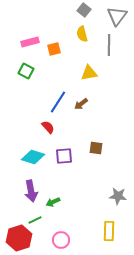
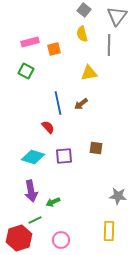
blue line: moved 1 px down; rotated 45 degrees counterclockwise
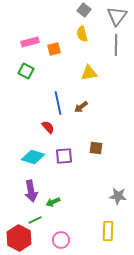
gray line: moved 7 px right
brown arrow: moved 3 px down
yellow rectangle: moved 1 px left
red hexagon: rotated 15 degrees counterclockwise
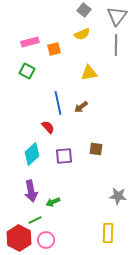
yellow semicircle: rotated 98 degrees counterclockwise
green square: moved 1 px right
brown square: moved 1 px down
cyan diamond: moved 1 px left, 3 px up; rotated 60 degrees counterclockwise
yellow rectangle: moved 2 px down
pink circle: moved 15 px left
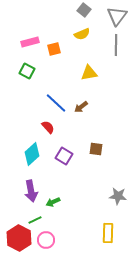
blue line: moved 2 px left; rotated 35 degrees counterclockwise
purple square: rotated 36 degrees clockwise
